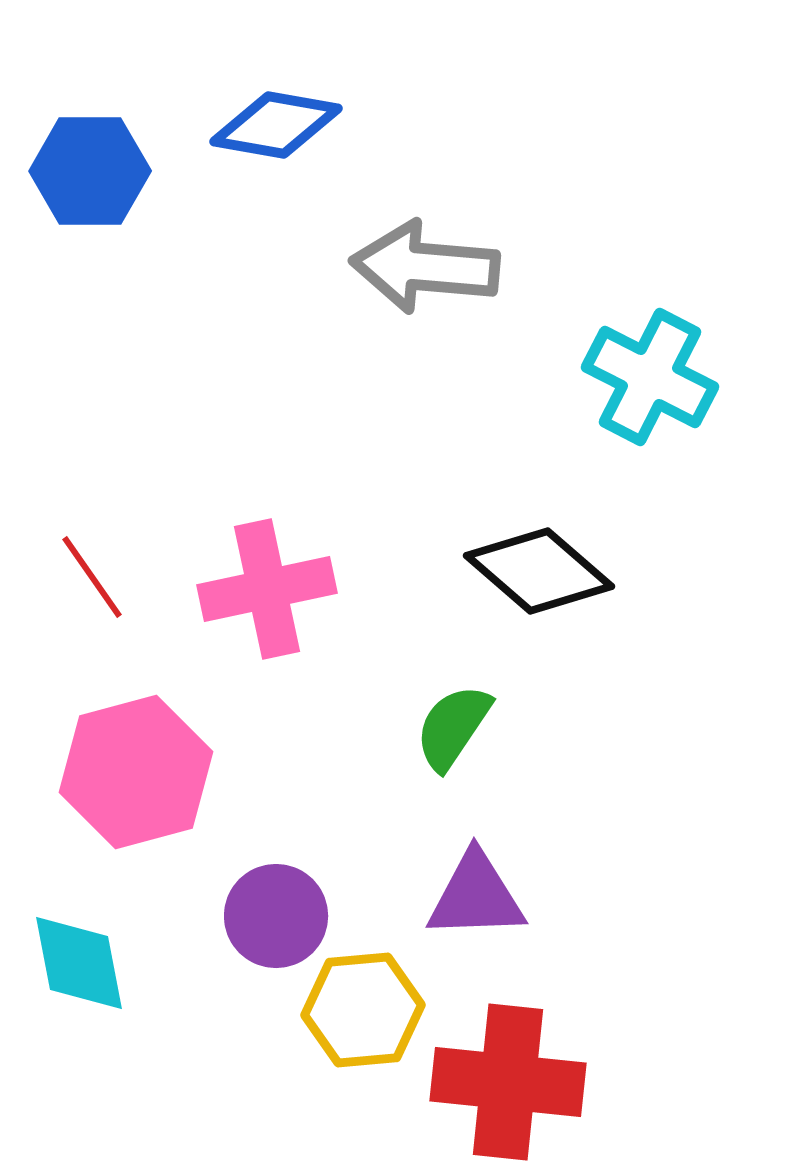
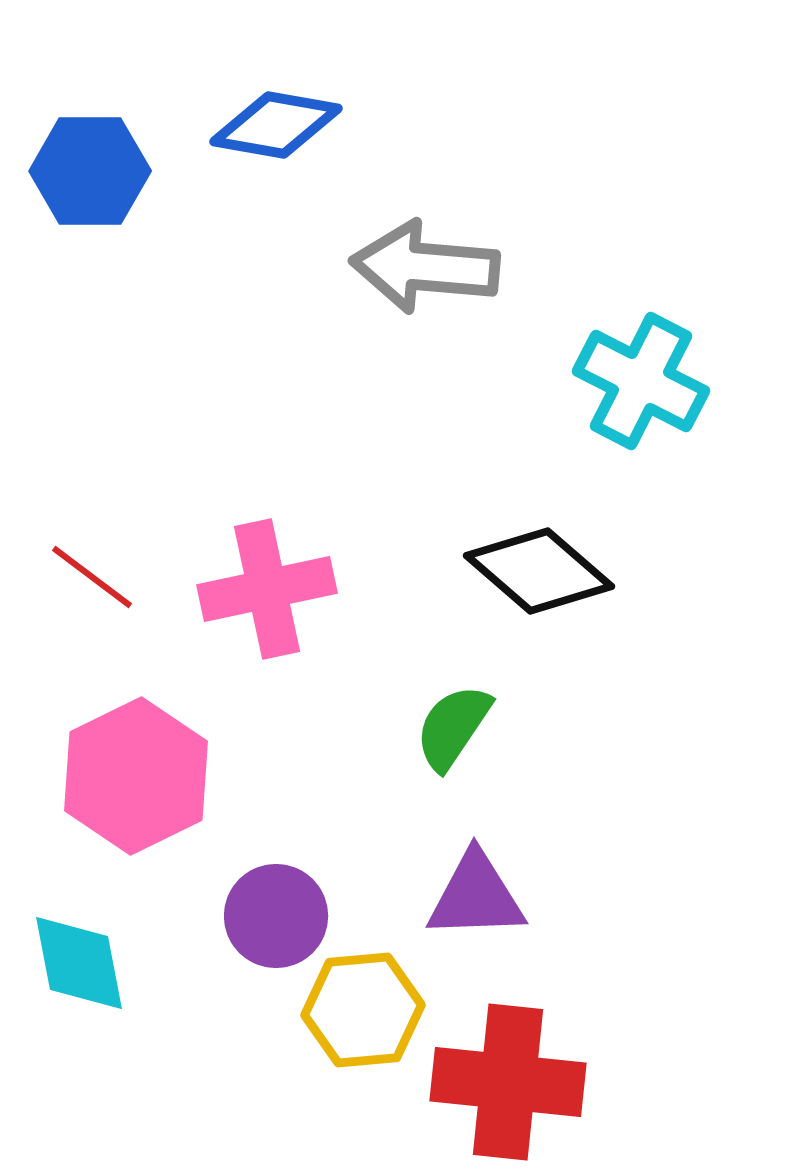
cyan cross: moved 9 px left, 4 px down
red line: rotated 18 degrees counterclockwise
pink hexagon: moved 4 px down; rotated 11 degrees counterclockwise
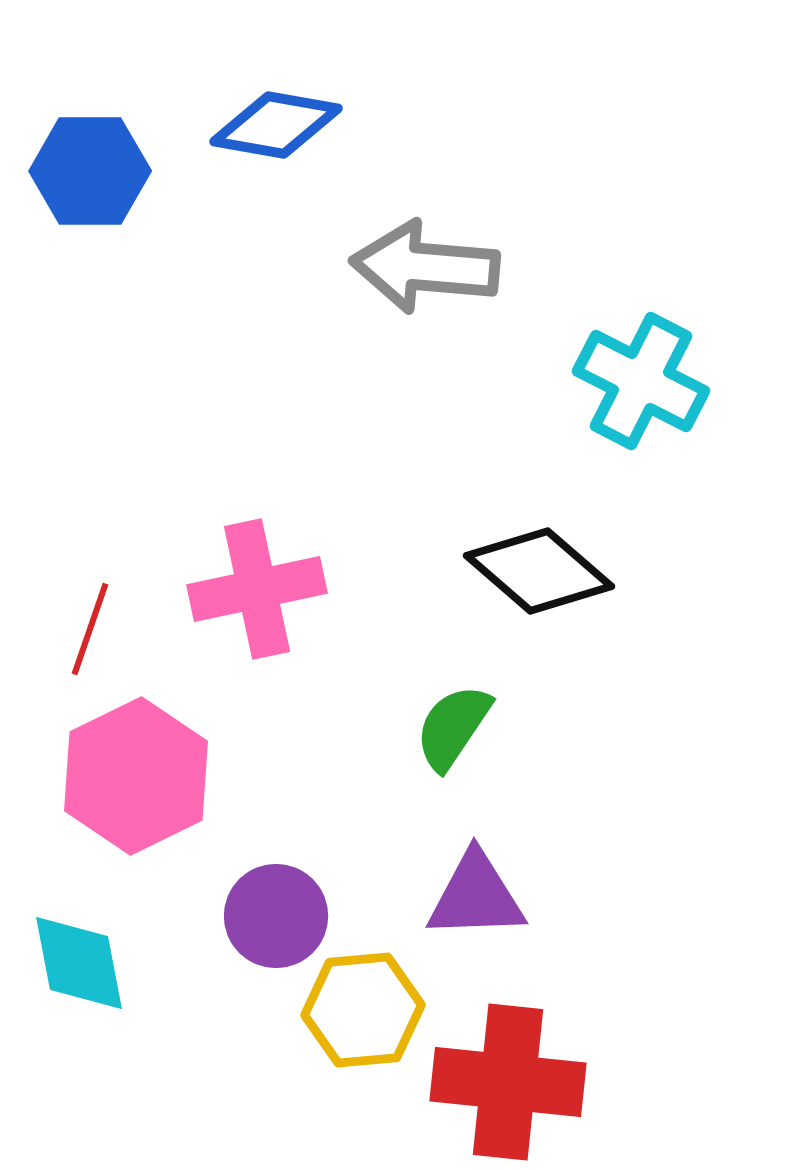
red line: moved 2 px left, 52 px down; rotated 72 degrees clockwise
pink cross: moved 10 px left
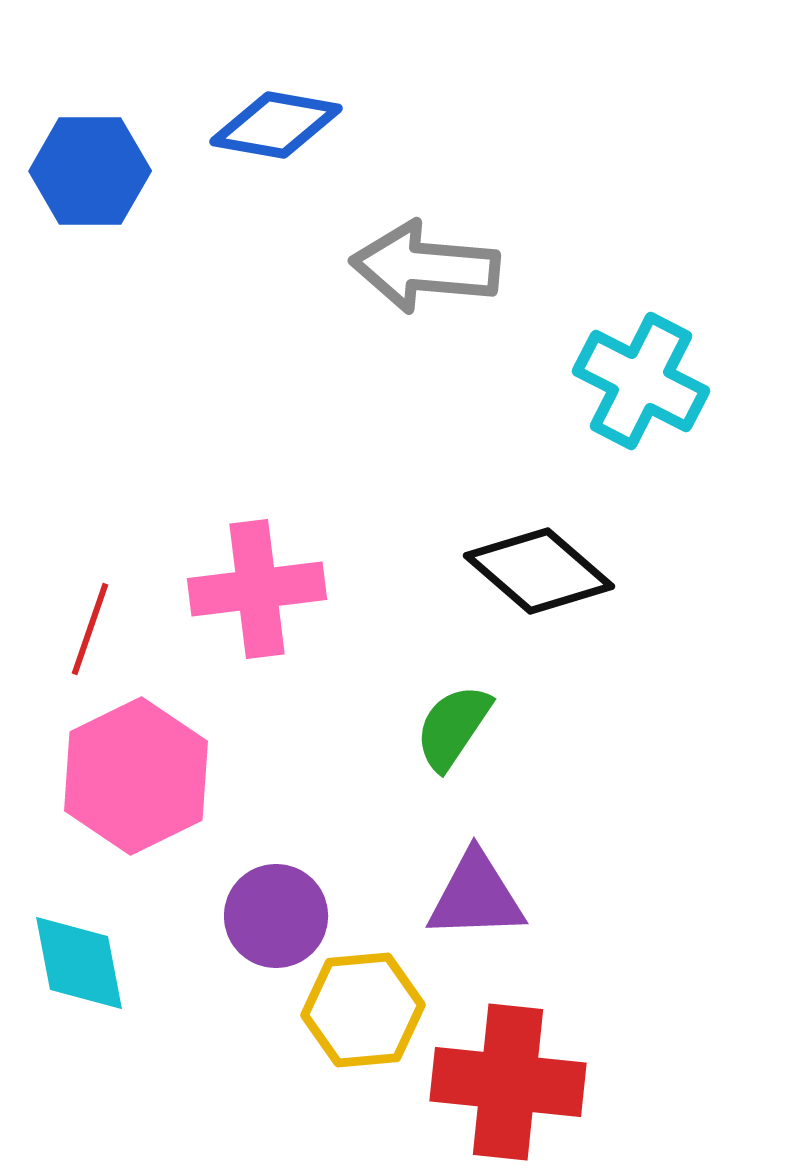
pink cross: rotated 5 degrees clockwise
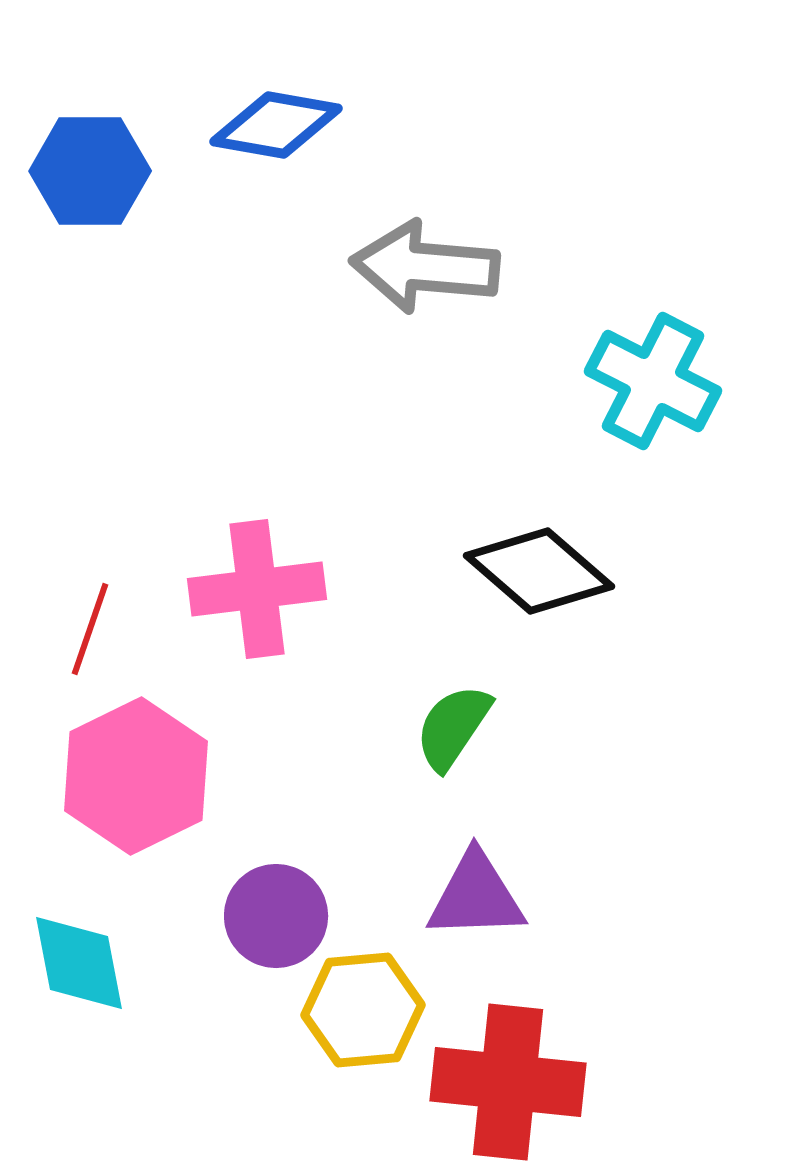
cyan cross: moved 12 px right
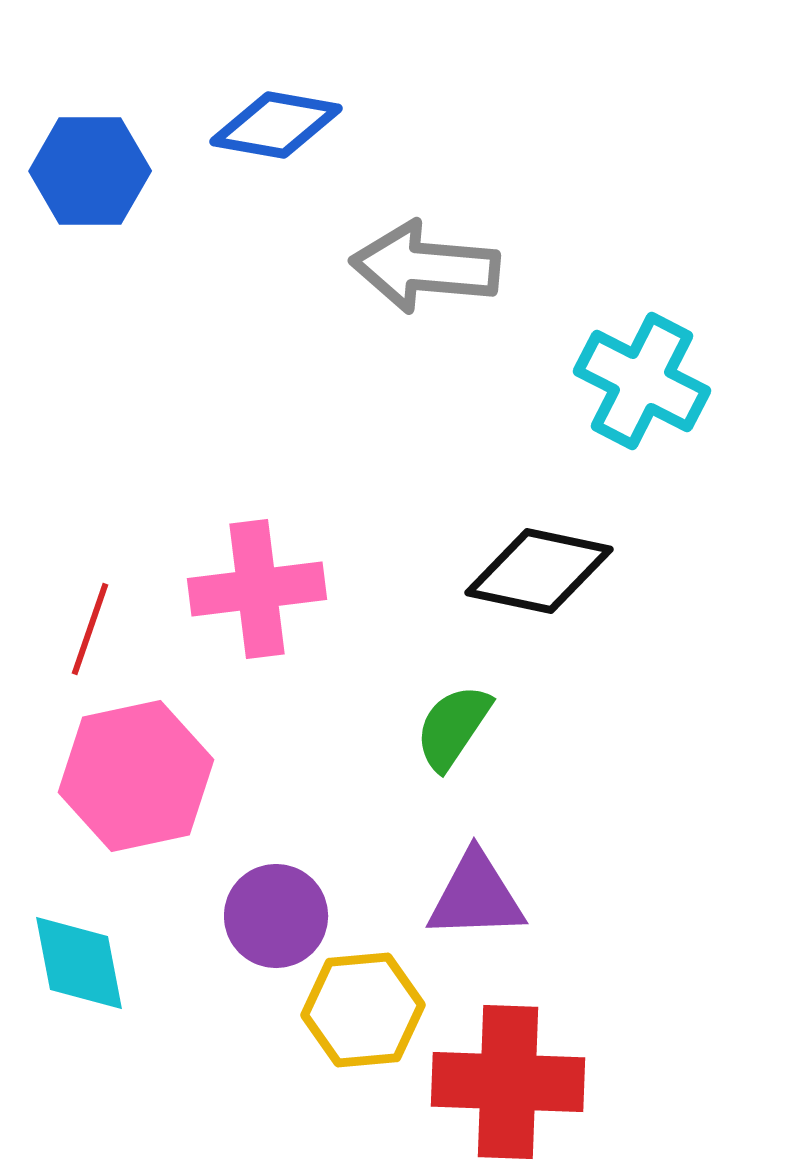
cyan cross: moved 11 px left
black diamond: rotated 29 degrees counterclockwise
pink hexagon: rotated 14 degrees clockwise
red cross: rotated 4 degrees counterclockwise
